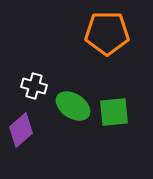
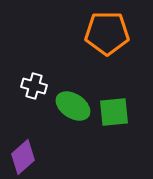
purple diamond: moved 2 px right, 27 px down
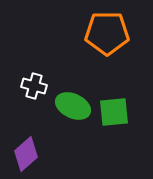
green ellipse: rotated 8 degrees counterclockwise
purple diamond: moved 3 px right, 3 px up
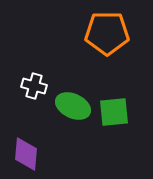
purple diamond: rotated 44 degrees counterclockwise
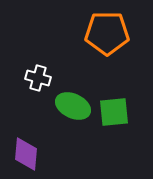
white cross: moved 4 px right, 8 px up
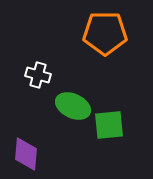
orange pentagon: moved 2 px left
white cross: moved 3 px up
green square: moved 5 px left, 13 px down
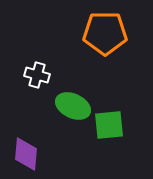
white cross: moved 1 px left
